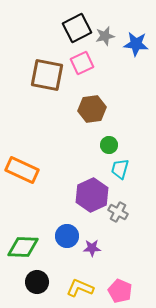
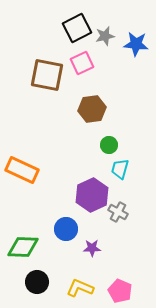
blue circle: moved 1 px left, 7 px up
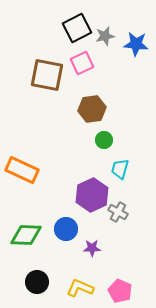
green circle: moved 5 px left, 5 px up
green diamond: moved 3 px right, 12 px up
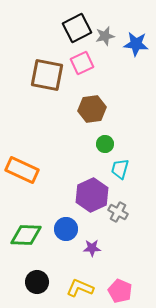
green circle: moved 1 px right, 4 px down
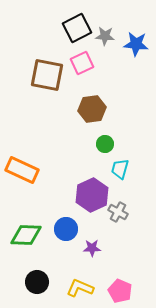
gray star: rotated 18 degrees clockwise
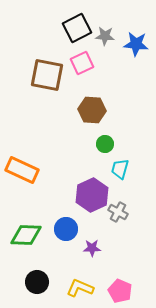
brown hexagon: moved 1 px down; rotated 12 degrees clockwise
